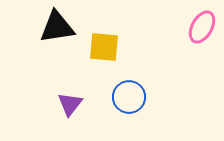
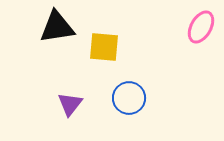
pink ellipse: moved 1 px left
blue circle: moved 1 px down
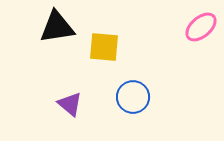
pink ellipse: rotated 20 degrees clockwise
blue circle: moved 4 px right, 1 px up
purple triangle: rotated 28 degrees counterclockwise
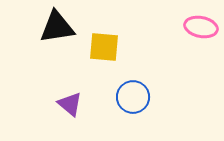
pink ellipse: rotated 52 degrees clockwise
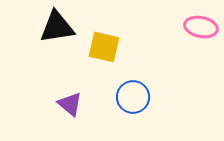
yellow square: rotated 8 degrees clockwise
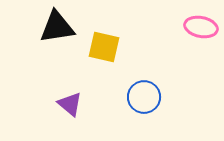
blue circle: moved 11 px right
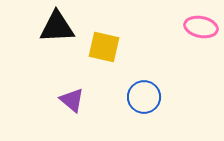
black triangle: rotated 6 degrees clockwise
purple triangle: moved 2 px right, 4 px up
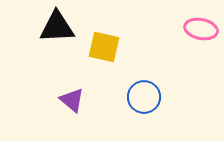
pink ellipse: moved 2 px down
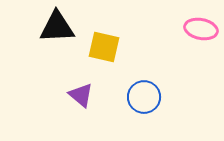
purple triangle: moved 9 px right, 5 px up
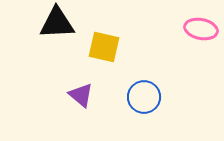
black triangle: moved 4 px up
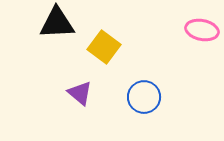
pink ellipse: moved 1 px right, 1 px down
yellow square: rotated 24 degrees clockwise
purple triangle: moved 1 px left, 2 px up
